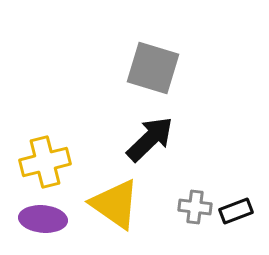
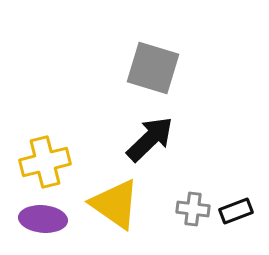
gray cross: moved 2 px left, 2 px down
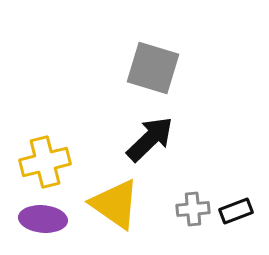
gray cross: rotated 12 degrees counterclockwise
